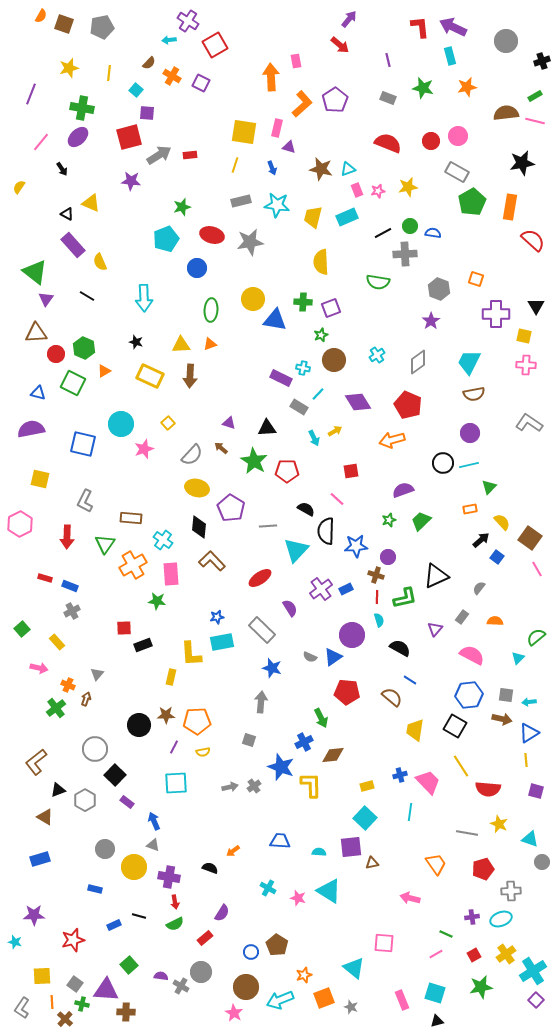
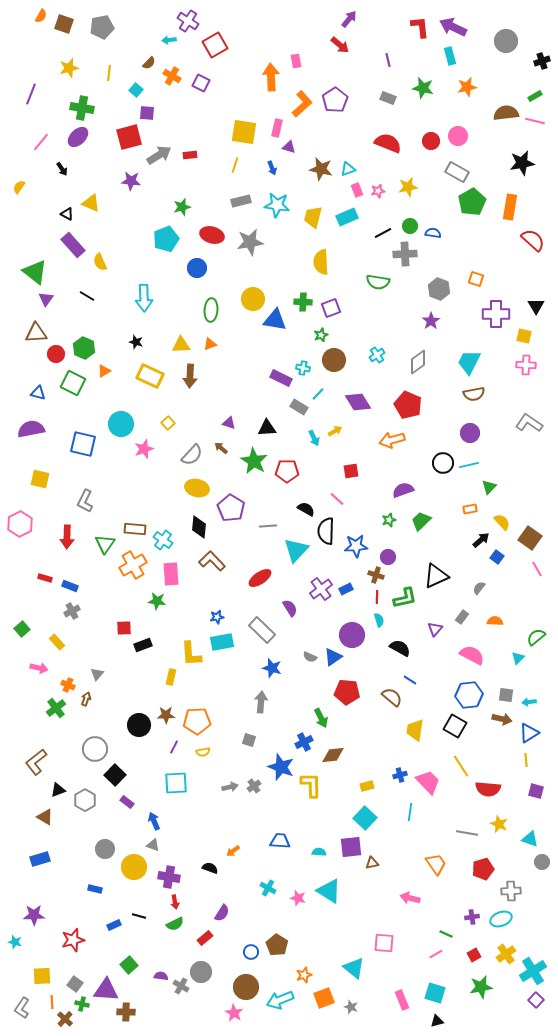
brown rectangle at (131, 518): moved 4 px right, 11 px down
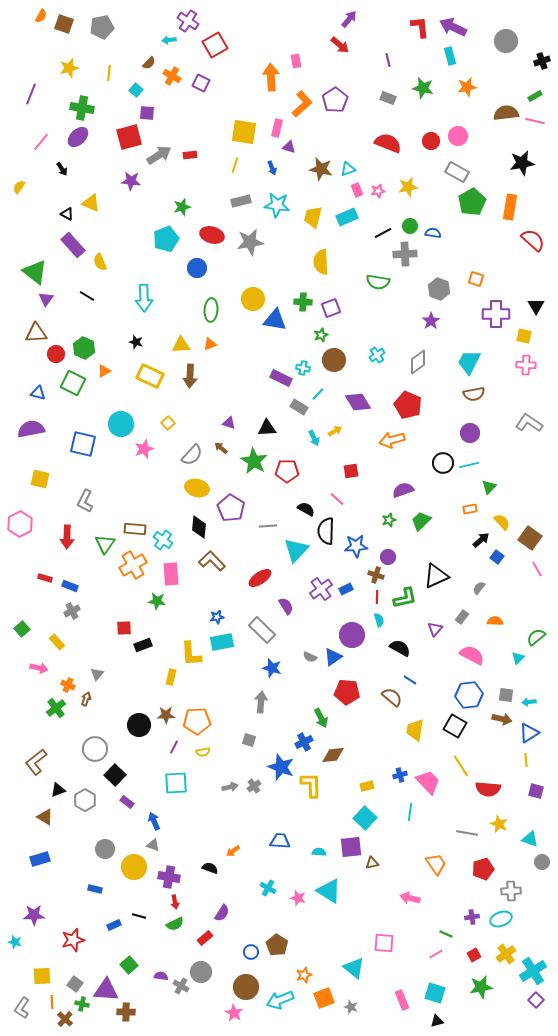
purple semicircle at (290, 608): moved 4 px left, 2 px up
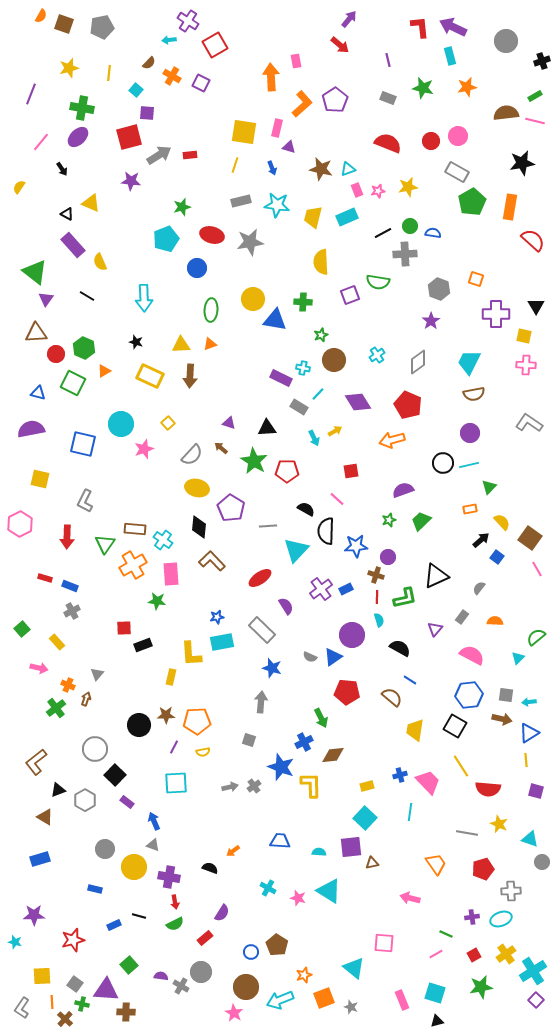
purple square at (331, 308): moved 19 px right, 13 px up
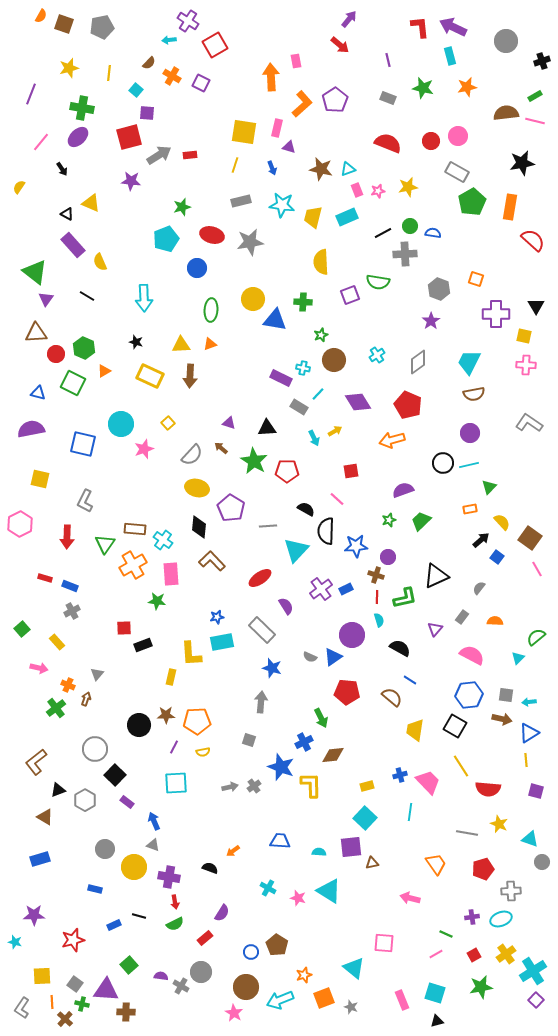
cyan star at (277, 205): moved 5 px right
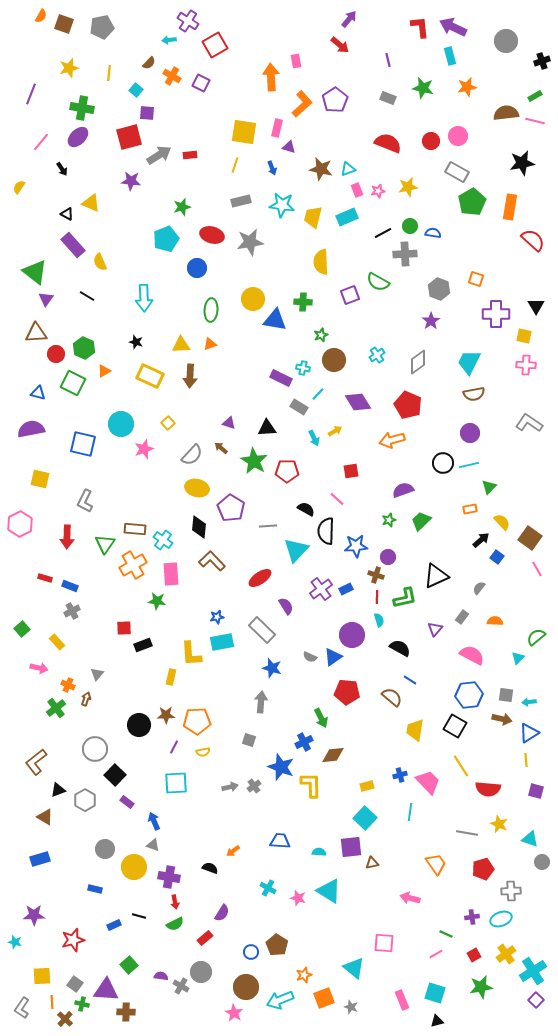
green semicircle at (378, 282): rotated 20 degrees clockwise
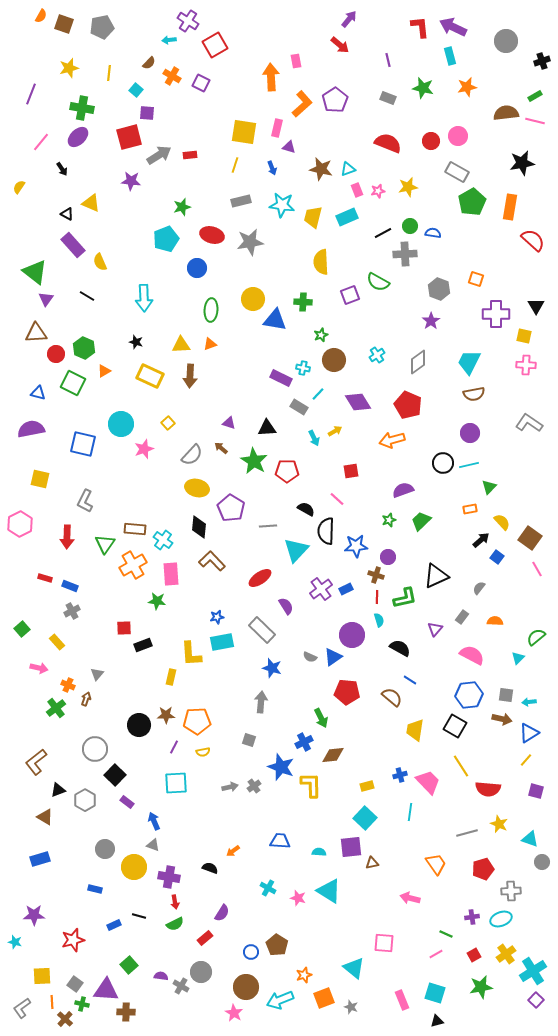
yellow line at (526, 760): rotated 48 degrees clockwise
gray line at (467, 833): rotated 25 degrees counterclockwise
gray L-shape at (22, 1008): rotated 20 degrees clockwise
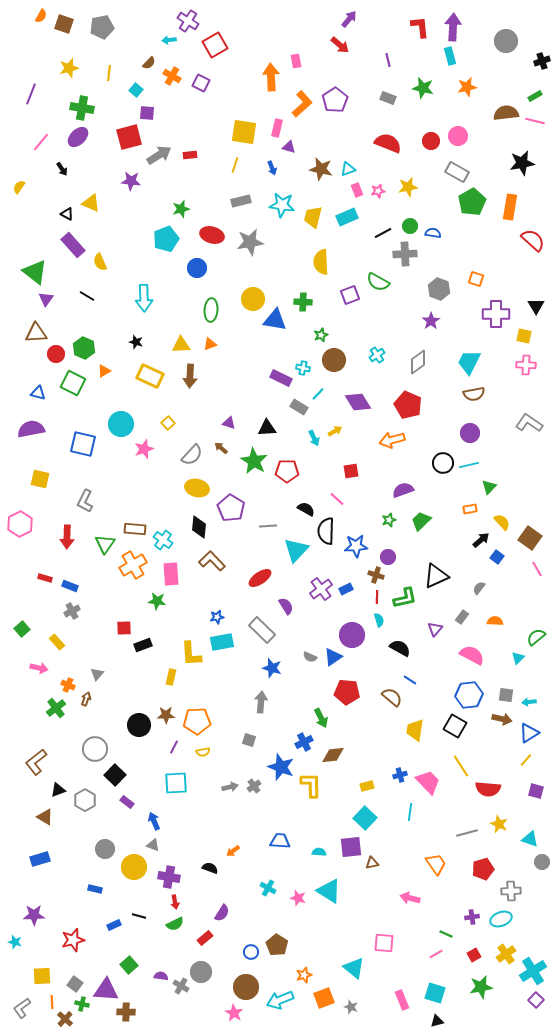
purple arrow at (453, 27): rotated 68 degrees clockwise
green star at (182, 207): moved 1 px left, 2 px down
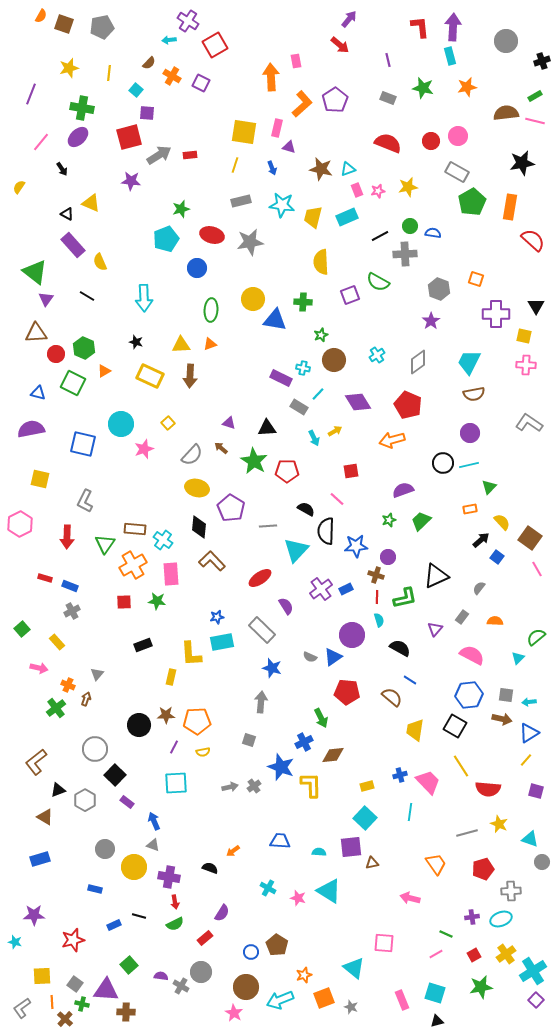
black line at (383, 233): moved 3 px left, 3 px down
red square at (124, 628): moved 26 px up
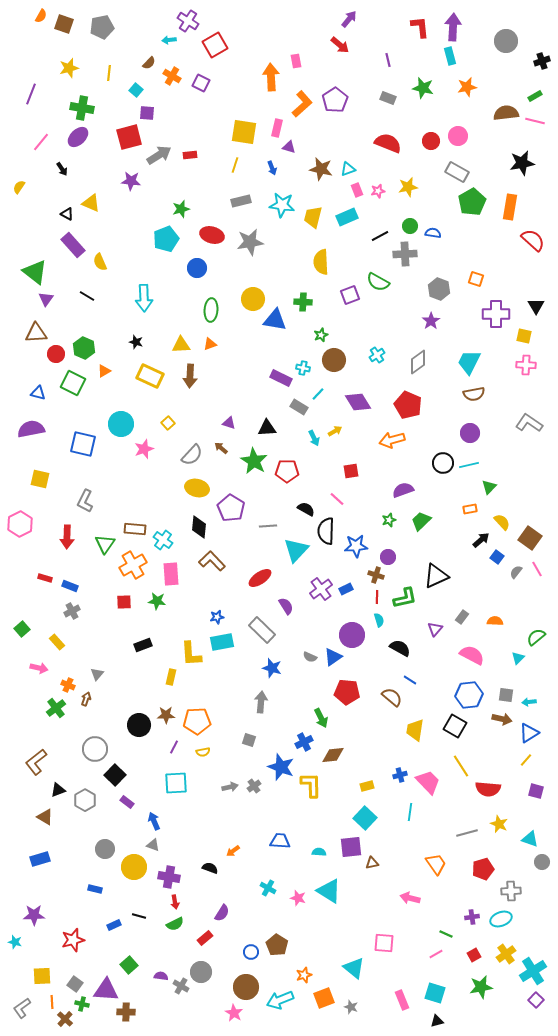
gray semicircle at (479, 588): moved 37 px right, 16 px up
